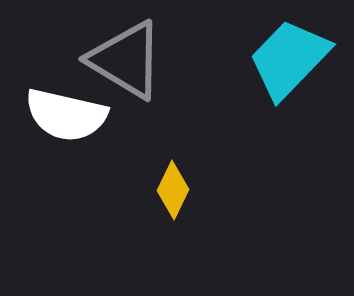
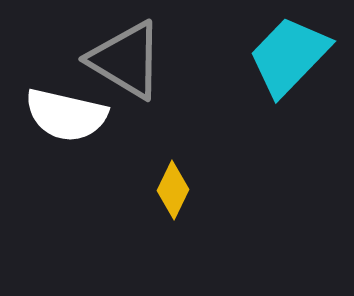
cyan trapezoid: moved 3 px up
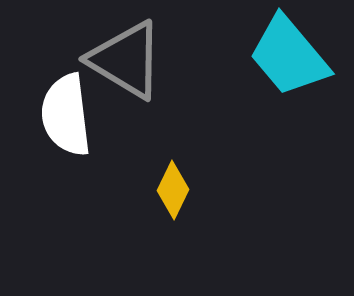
cyan trapezoid: rotated 84 degrees counterclockwise
white semicircle: rotated 70 degrees clockwise
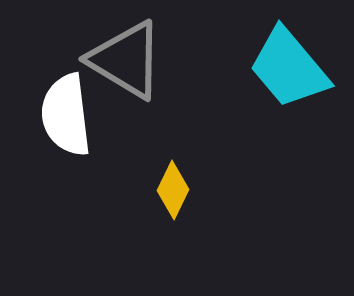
cyan trapezoid: moved 12 px down
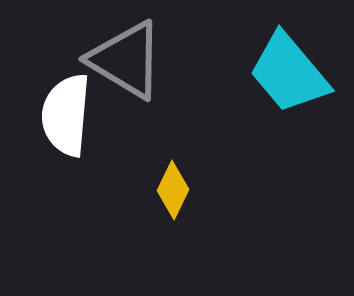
cyan trapezoid: moved 5 px down
white semicircle: rotated 12 degrees clockwise
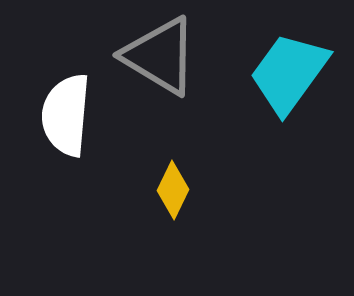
gray triangle: moved 34 px right, 4 px up
cyan trapezoid: rotated 76 degrees clockwise
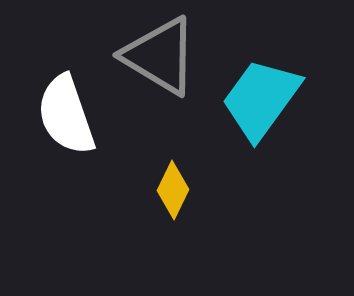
cyan trapezoid: moved 28 px left, 26 px down
white semicircle: rotated 24 degrees counterclockwise
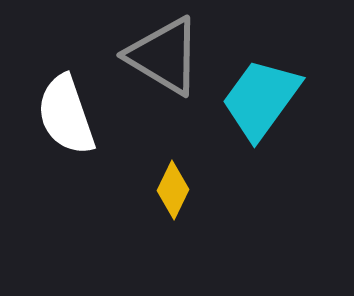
gray triangle: moved 4 px right
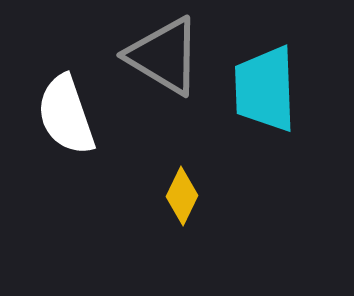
cyan trapezoid: moved 4 px right, 10 px up; rotated 38 degrees counterclockwise
yellow diamond: moved 9 px right, 6 px down
